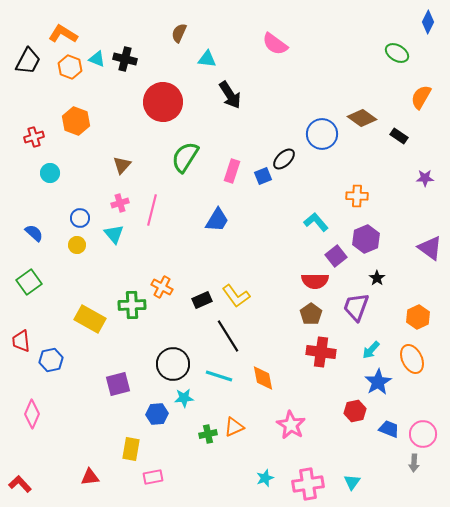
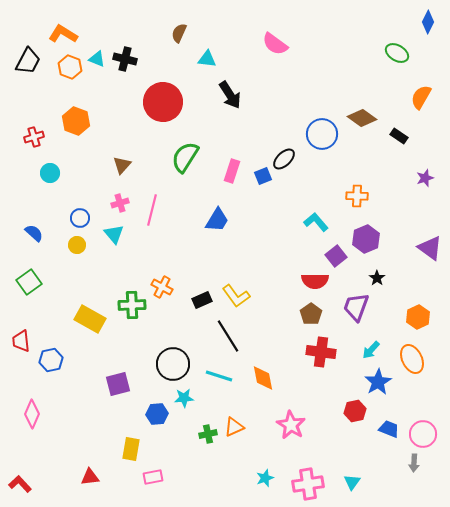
purple star at (425, 178): rotated 18 degrees counterclockwise
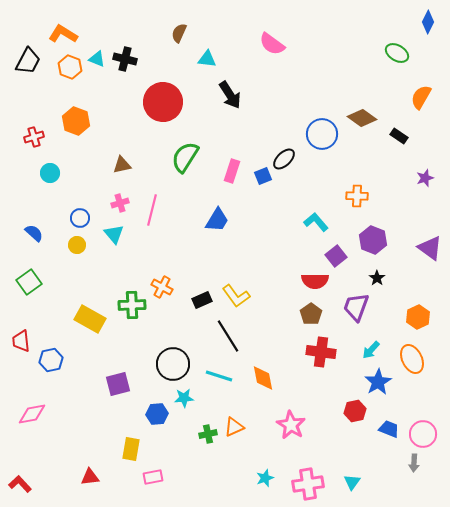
pink semicircle at (275, 44): moved 3 px left
brown triangle at (122, 165): rotated 36 degrees clockwise
purple hexagon at (366, 239): moved 7 px right, 1 px down; rotated 16 degrees counterclockwise
pink diamond at (32, 414): rotated 56 degrees clockwise
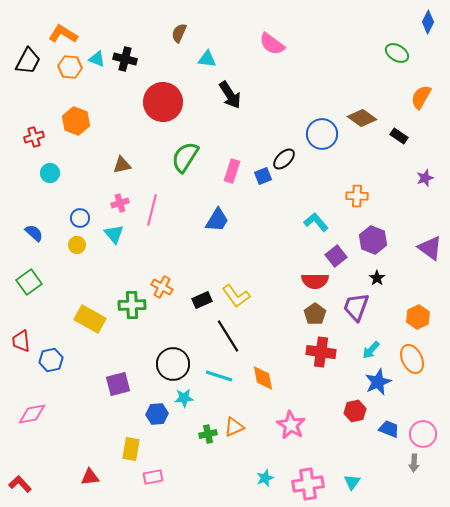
orange hexagon at (70, 67): rotated 15 degrees counterclockwise
brown pentagon at (311, 314): moved 4 px right
blue star at (378, 382): rotated 8 degrees clockwise
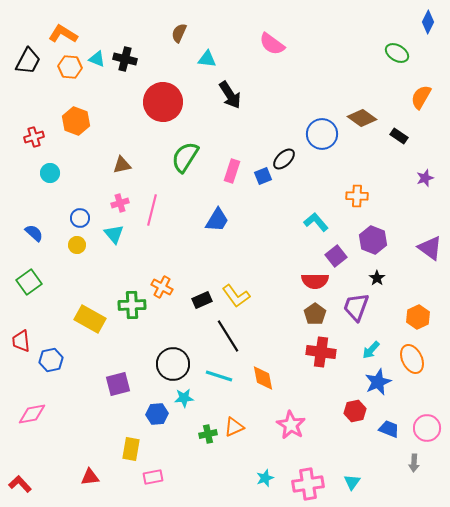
pink circle at (423, 434): moved 4 px right, 6 px up
